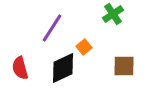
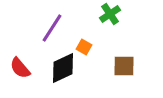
green cross: moved 3 px left
orange square: rotated 21 degrees counterclockwise
red semicircle: rotated 25 degrees counterclockwise
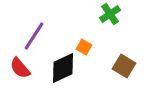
purple line: moved 18 px left, 8 px down
brown square: rotated 30 degrees clockwise
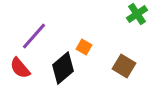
green cross: moved 27 px right
purple line: rotated 8 degrees clockwise
black diamond: rotated 16 degrees counterclockwise
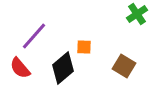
orange square: rotated 28 degrees counterclockwise
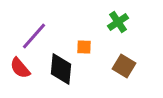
green cross: moved 19 px left, 8 px down
black diamond: moved 2 px left, 1 px down; rotated 44 degrees counterclockwise
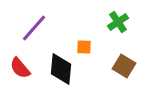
purple line: moved 8 px up
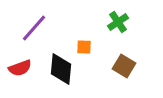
red semicircle: rotated 70 degrees counterclockwise
